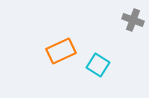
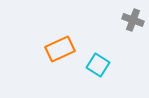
orange rectangle: moved 1 px left, 2 px up
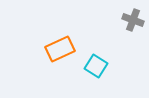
cyan square: moved 2 px left, 1 px down
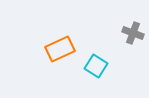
gray cross: moved 13 px down
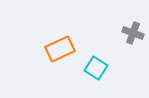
cyan square: moved 2 px down
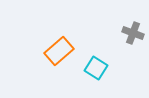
orange rectangle: moved 1 px left, 2 px down; rotated 16 degrees counterclockwise
